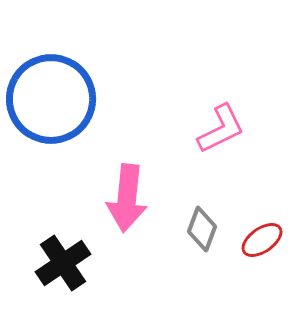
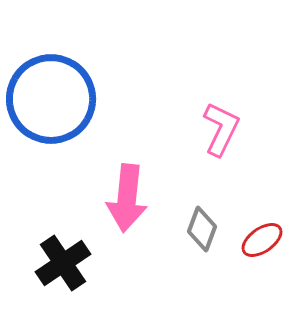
pink L-shape: rotated 38 degrees counterclockwise
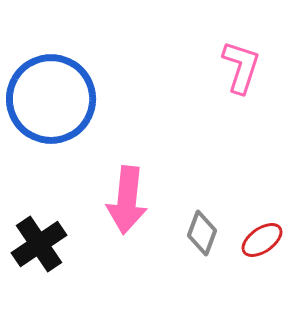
pink L-shape: moved 20 px right, 62 px up; rotated 8 degrees counterclockwise
pink arrow: moved 2 px down
gray diamond: moved 4 px down
black cross: moved 24 px left, 19 px up
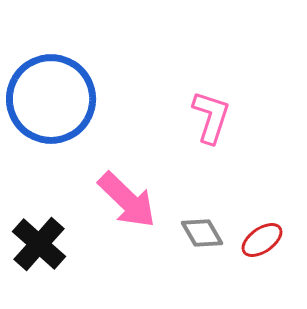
pink L-shape: moved 30 px left, 50 px down
pink arrow: rotated 52 degrees counterclockwise
gray diamond: rotated 51 degrees counterclockwise
black cross: rotated 14 degrees counterclockwise
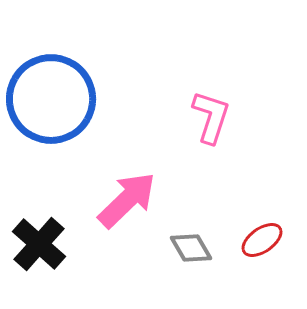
pink arrow: rotated 88 degrees counterclockwise
gray diamond: moved 11 px left, 15 px down
